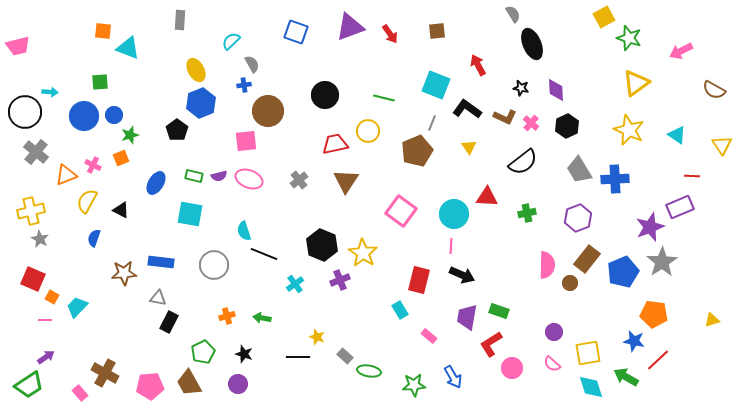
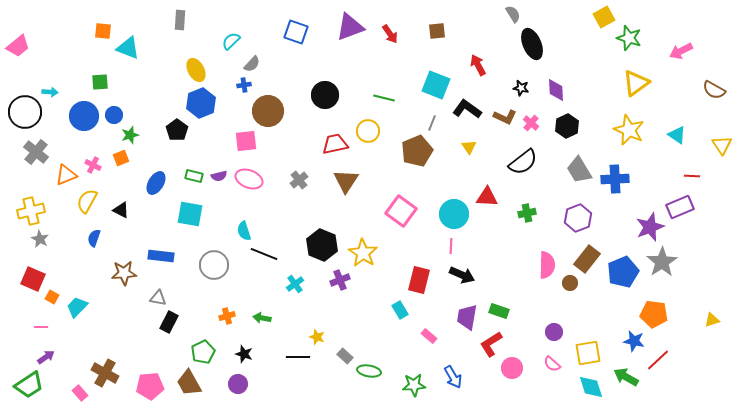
pink trapezoid at (18, 46): rotated 25 degrees counterclockwise
gray semicircle at (252, 64): rotated 72 degrees clockwise
blue rectangle at (161, 262): moved 6 px up
pink line at (45, 320): moved 4 px left, 7 px down
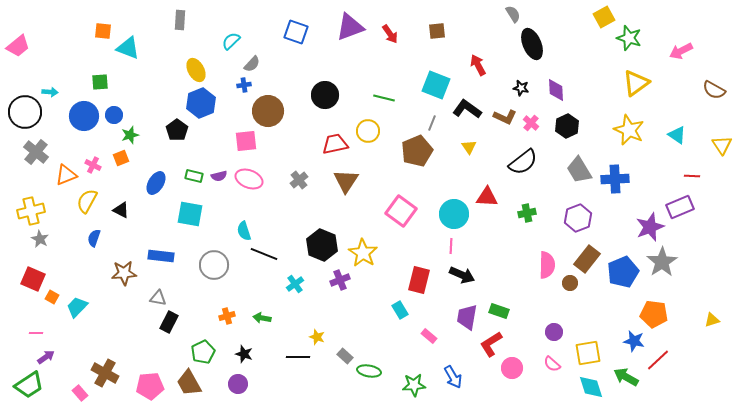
pink line at (41, 327): moved 5 px left, 6 px down
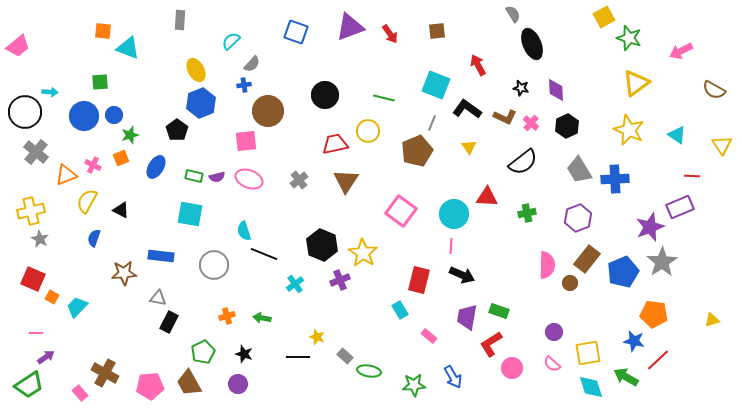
purple semicircle at (219, 176): moved 2 px left, 1 px down
blue ellipse at (156, 183): moved 16 px up
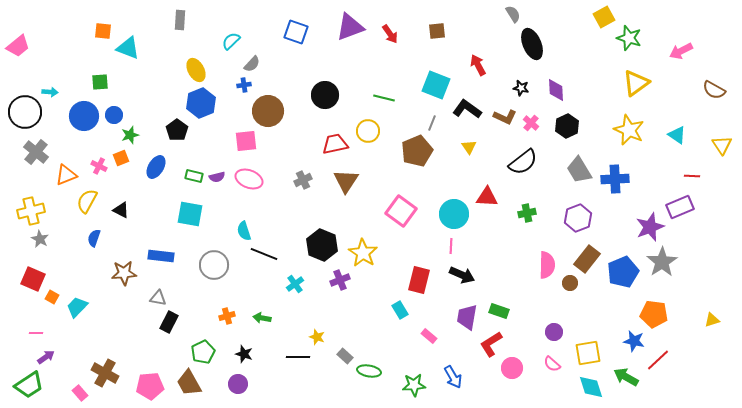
pink cross at (93, 165): moved 6 px right, 1 px down
gray cross at (299, 180): moved 4 px right; rotated 12 degrees clockwise
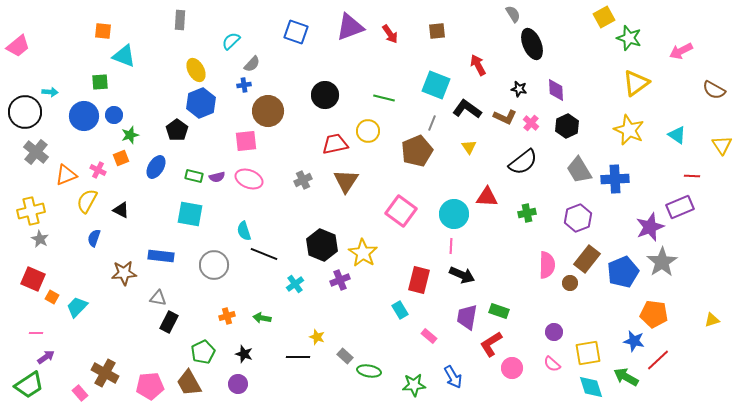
cyan triangle at (128, 48): moved 4 px left, 8 px down
black star at (521, 88): moved 2 px left, 1 px down
pink cross at (99, 166): moved 1 px left, 4 px down
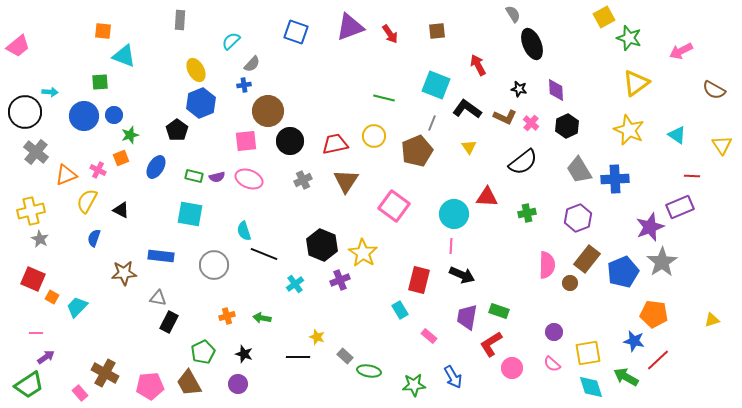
black circle at (325, 95): moved 35 px left, 46 px down
yellow circle at (368, 131): moved 6 px right, 5 px down
pink square at (401, 211): moved 7 px left, 5 px up
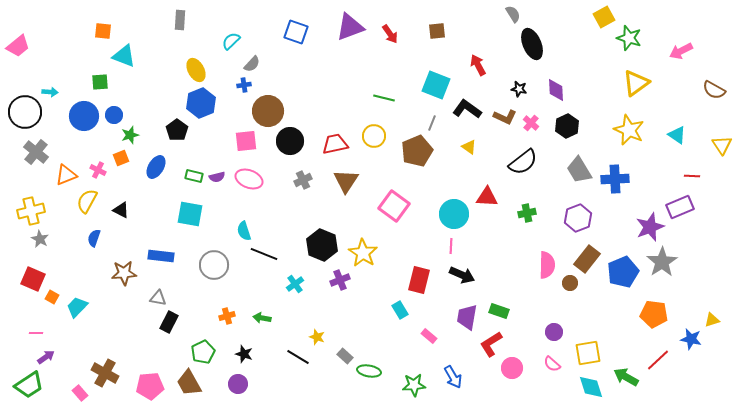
yellow triangle at (469, 147): rotated 21 degrees counterclockwise
blue star at (634, 341): moved 57 px right, 2 px up
black line at (298, 357): rotated 30 degrees clockwise
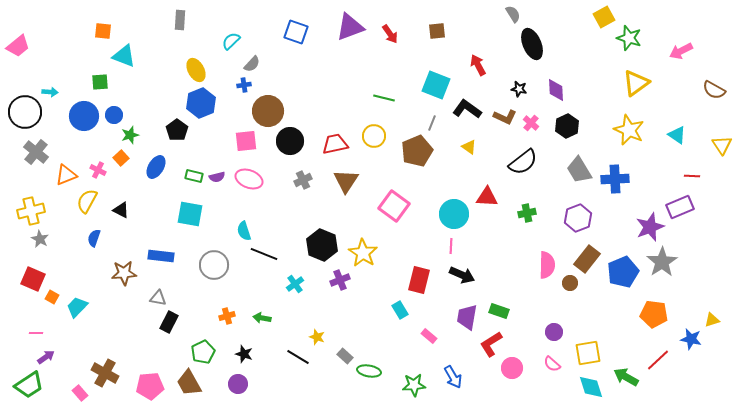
orange square at (121, 158): rotated 21 degrees counterclockwise
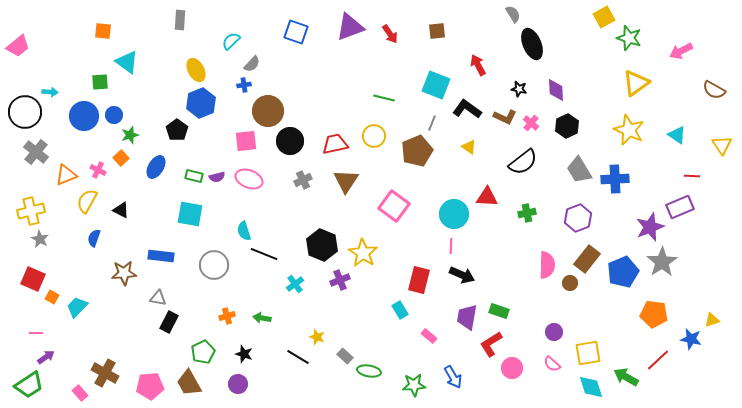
cyan triangle at (124, 56): moved 3 px right, 6 px down; rotated 15 degrees clockwise
